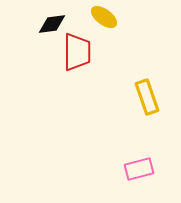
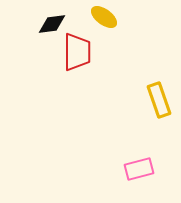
yellow rectangle: moved 12 px right, 3 px down
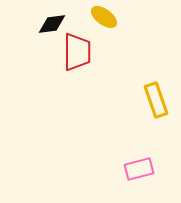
yellow rectangle: moved 3 px left
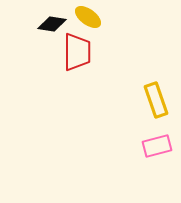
yellow ellipse: moved 16 px left
black diamond: rotated 16 degrees clockwise
pink rectangle: moved 18 px right, 23 px up
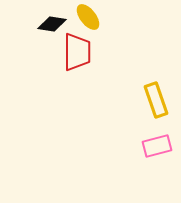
yellow ellipse: rotated 16 degrees clockwise
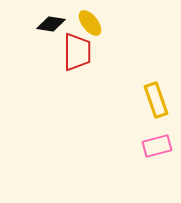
yellow ellipse: moved 2 px right, 6 px down
black diamond: moved 1 px left
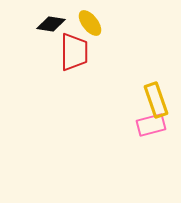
red trapezoid: moved 3 px left
pink rectangle: moved 6 px left, 21 px up
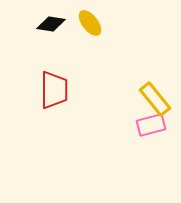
red trapezoid: moved 20 px left, 38 px down
yellow rectangle: moved 1 px left, 1 px up; rotated 20 degrees counterclockwise
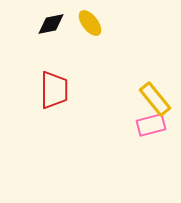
black diamond: rotated 20 degrees counterclockwise
